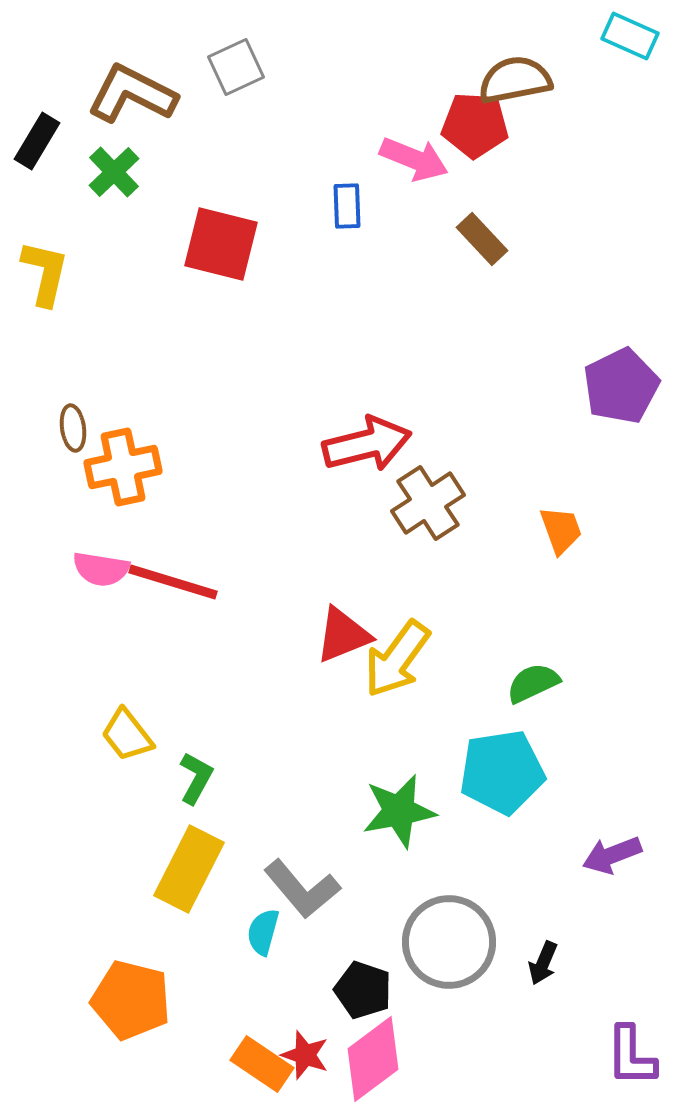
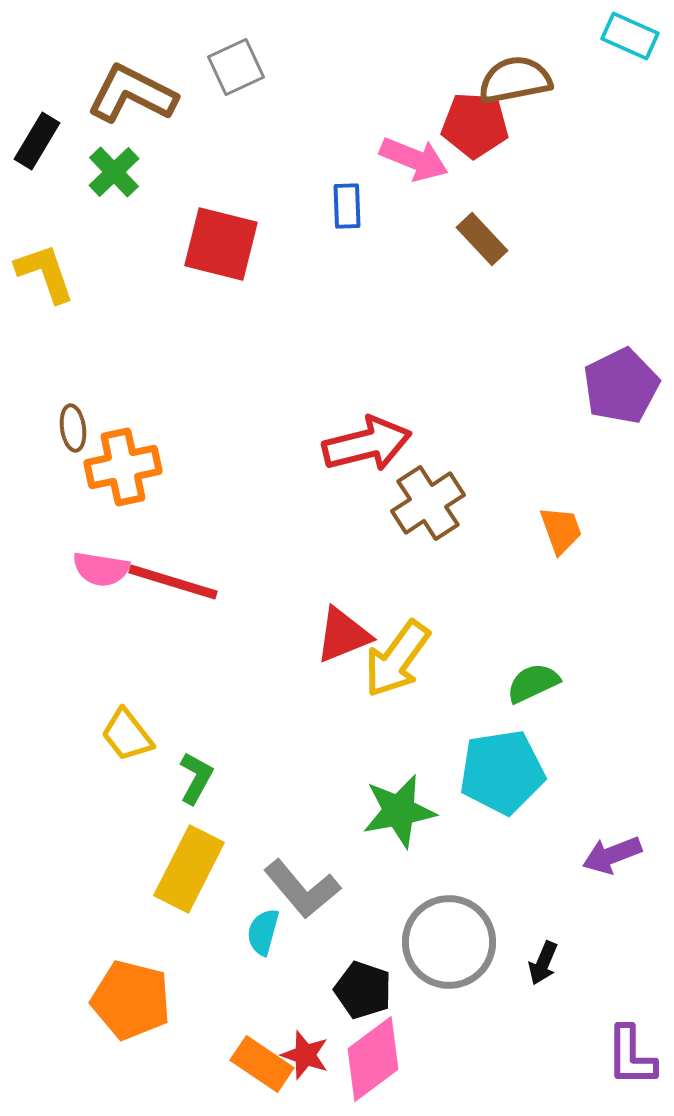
yellow L-shape: rotated 32 degrees counterclockwise
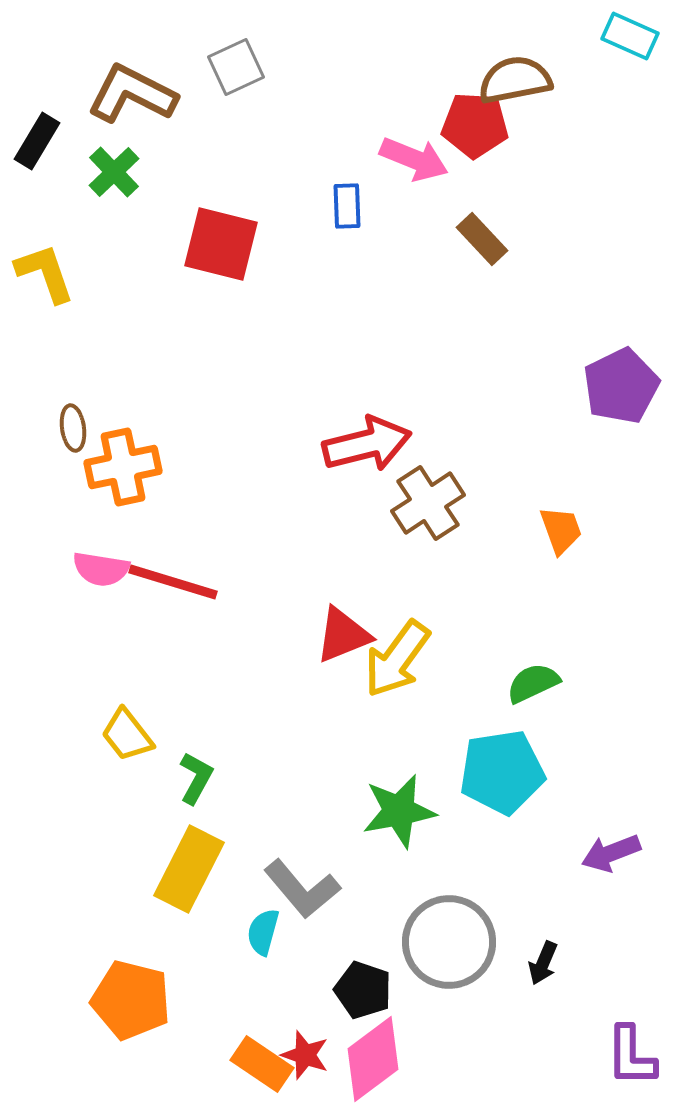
purple arrow: moved 1 px left, 2 px up
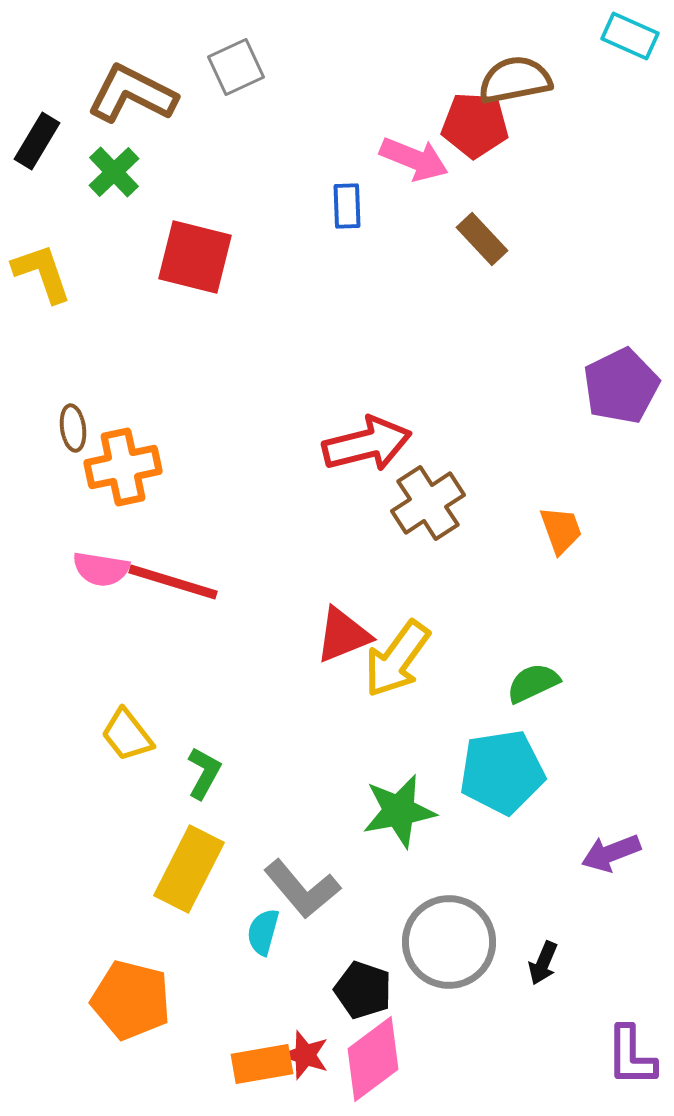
red square: moved 26 px left, 13 px down
yellow L-shape: moved 3 px left
green L-shape: moved 8 px right, 5 px up
orange rectangle: rotated 44 degrees counterclockwise
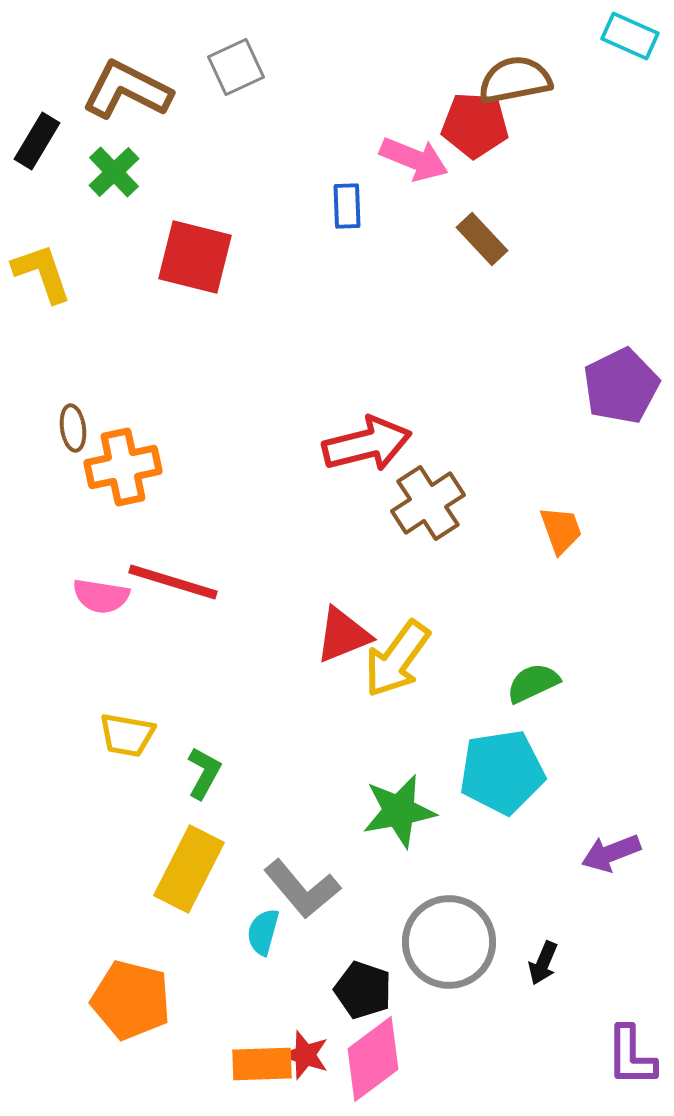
brown L-shape: moved 5 px left, 4 px up
pink semicircle: moved 27 px down
yellow trapezoid: rotated 42 degrees counterclockwise
orange rectangle: rotated 8 degrees clockwise
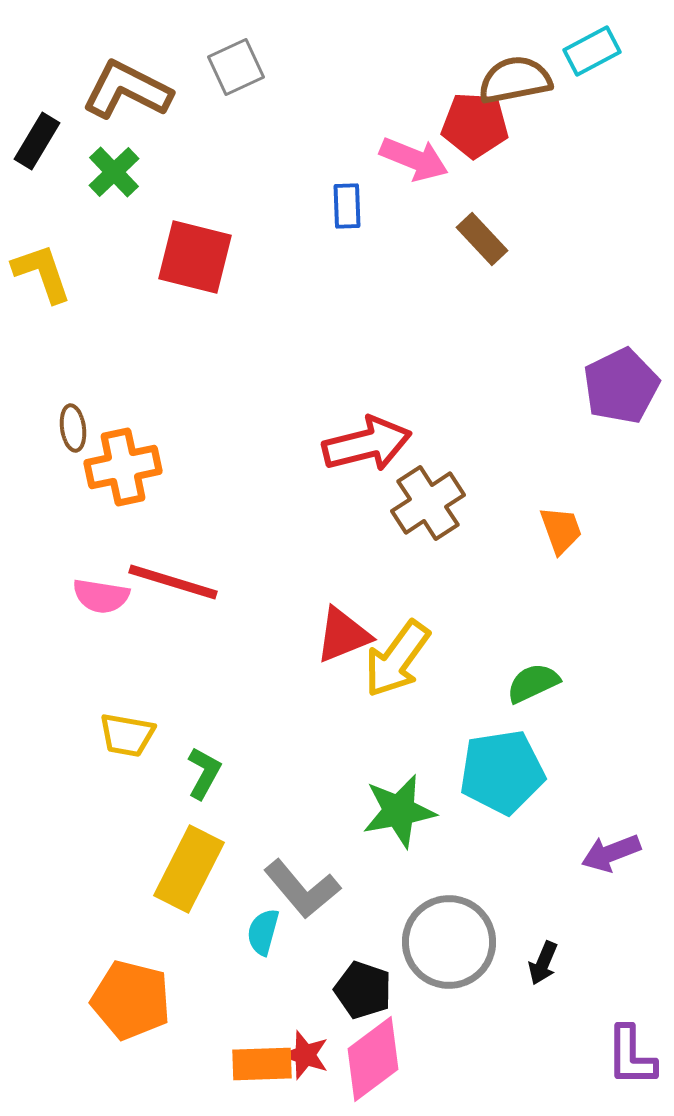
cyan rectangle: moved 38 px left, 15 px down; rotated 52 degrees counterclockwise
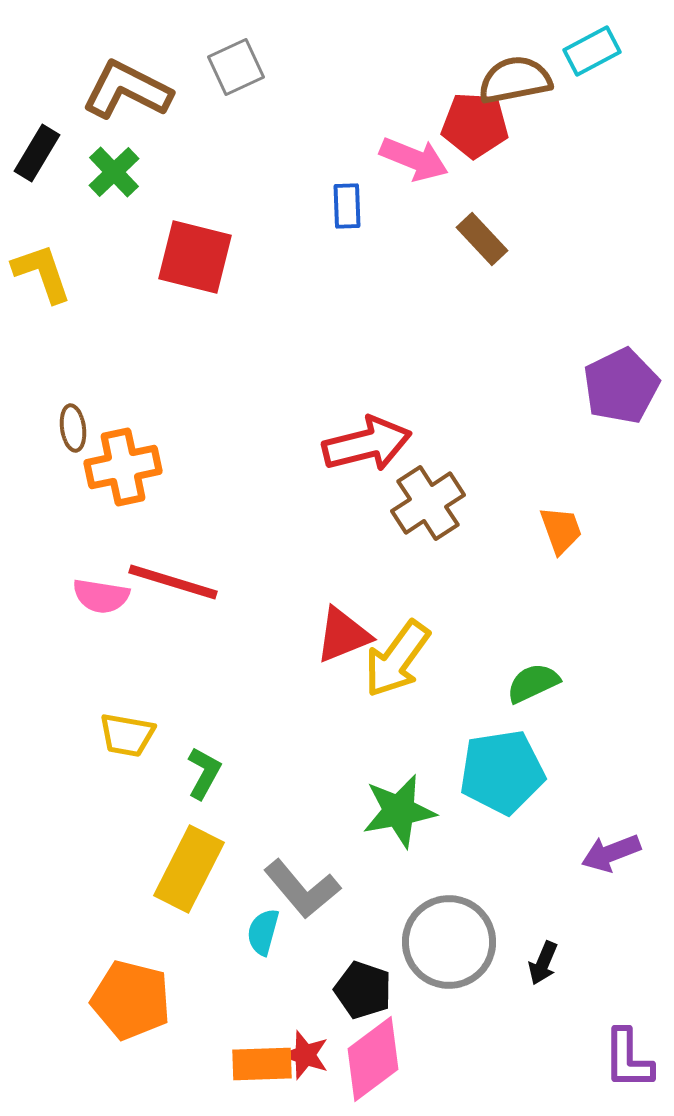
black rectangle: moved 12 px down
purple L-shape: moved 3 px left, 3 px down
